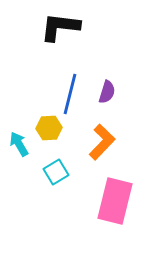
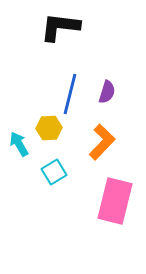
cyan square: moved 2 px left
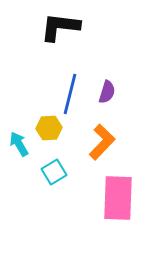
pink rectangle: moved 3 px right, 3 px up; rotated 12 degrees counterclockwise
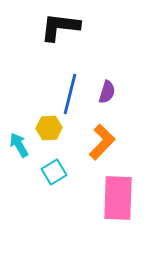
cyan arrow: moved 1 px down
